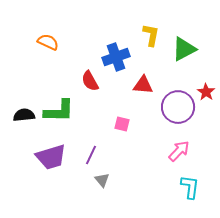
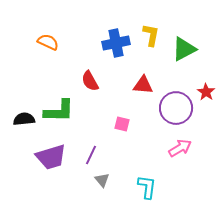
blue cross: moved 14 px up; rotated 8 degrees clockwise
purple circle: moved 2 px left, 1 px down
black semicircle: moved 4 px down
pink arrow: moved 1 px right, 3 px up; rotated 15 degrees clockwise
cyan L-shape: moved 43 px left
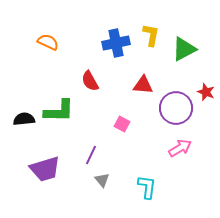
red star: rotated 12 degrees counterclockwise
pink square: rotated 14 degrees clockwise
purple trapezoid: moved 6 px left, 12 px down
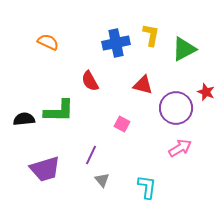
red triangle: rotated 10 degrees clockwise
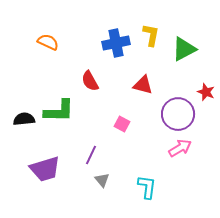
purple circle: moved 2 px right, 6 px down
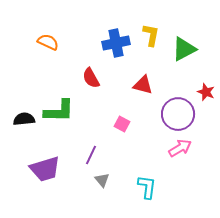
red semicircle: moved 1 px right, 3 px up
